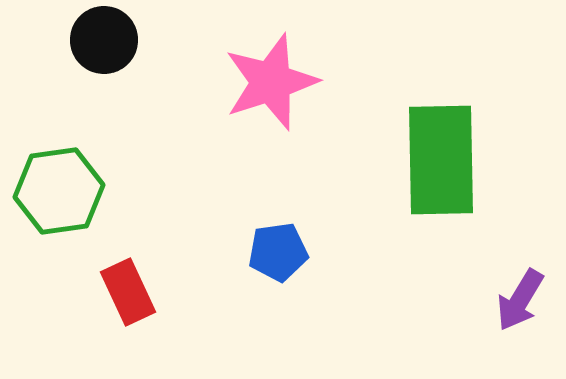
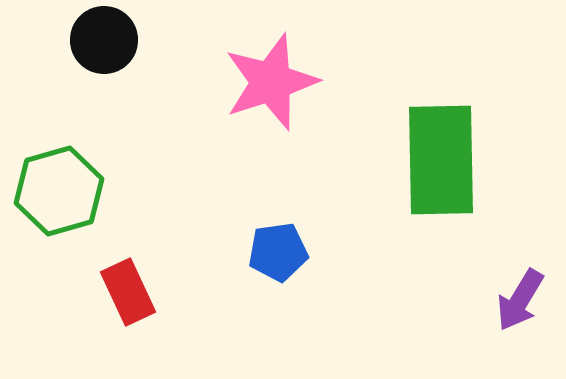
green hexagon: rotated 8 degrees counterclockwise
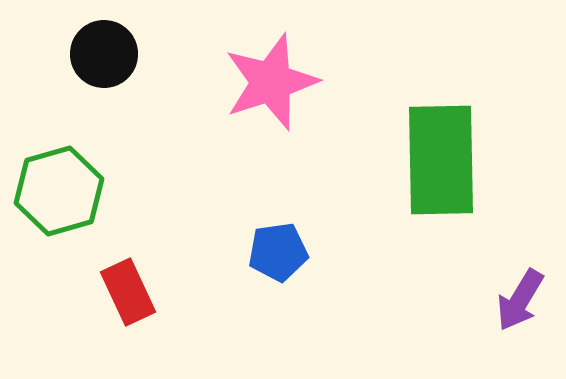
black circle: moved 14 px down
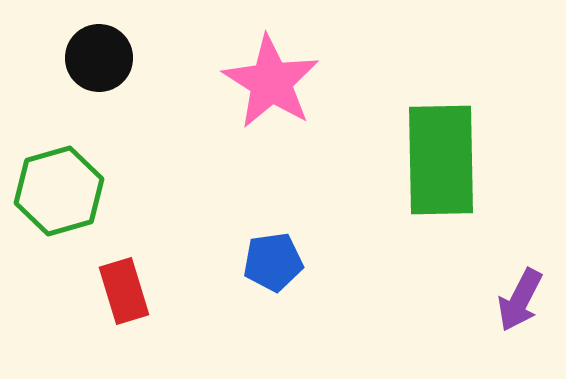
black circle: moved 5 px left, 4 px down
pink star: rotated 22 degrees counterclockwise
blue pentagon: moved 5 px left, 10 px down
red rectangle: moved 4 px left, 1 px up; rotated 8 degrees clockwise
purple arrow: rotated 4 degrees counterclockwise
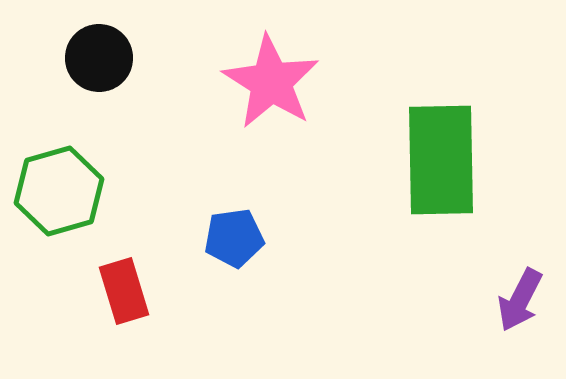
blue pentagon: moved 39 px left, 24 px up
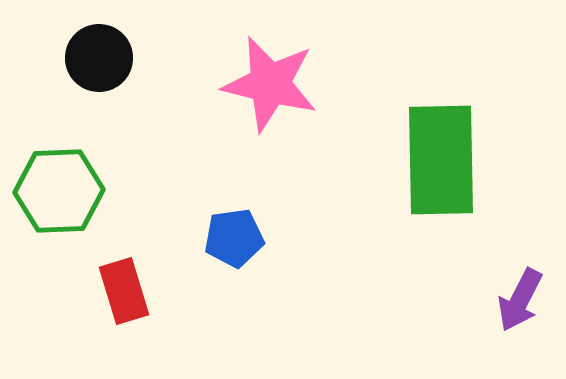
pink star: moved 1 px left, 2 px down; rotated 18 degrees counterclockwise
green hexagon: rotated 14 degrees clockwise
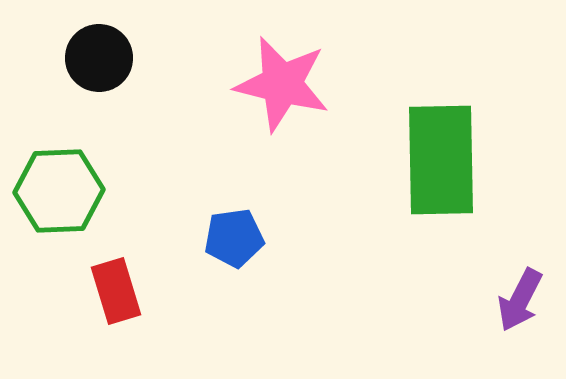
pink star: moved 12 px right
red rectangle: moved 8 px left
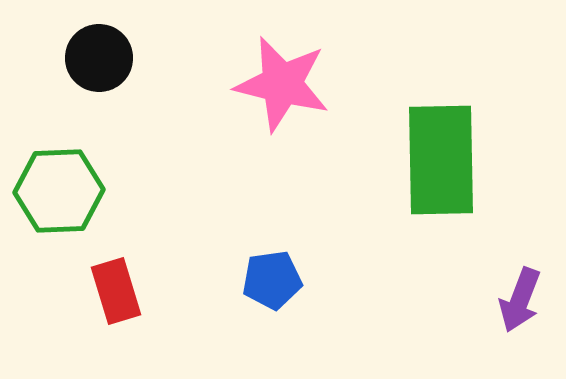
blue pentagon: moved 38 px right, 42 px down
purple arrow: rotated 6 degrees counterclockwise
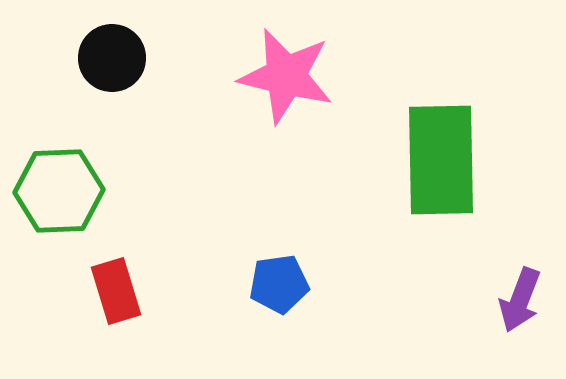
black circle: moved 13 px right
pink star: moved 4 px right, 8 px up
blue pentagon: moved 7 px right, 4 px down
